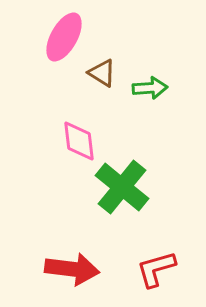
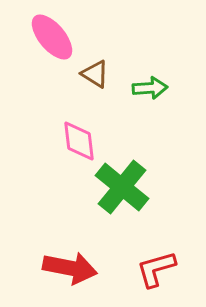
pink ellipse: moved 12 px left; rotated 69 degrees counterclockwise
brown triangle: moved 7 px left, 1 px down
red arrow: moved 2 px left, 1 px up; rotated 4 degrees clockwise
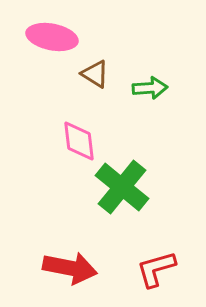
pink ellipse: rotated 39 degrees counterclockwise
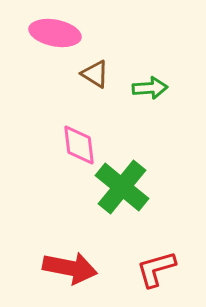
pink ellipse: moved 3 px right, 4 px up
pink diamond: moved 4 px down
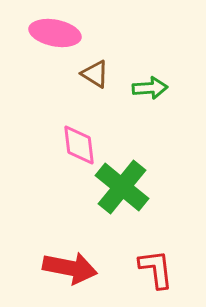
red L-shape: rotated 99 degrees clockwise
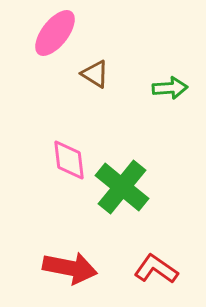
pink ellipse: rotated 63 degrees counterclockwise
green arrow: moved 20 px right
pink diamond: moved 10 px left, 15 px down
red L-shape: rotated 48 degrees counterclockwise
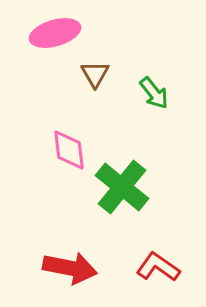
pink ellipse: rotated 36 degrees clockwise
brown triangle: rotated 28 degrees clockwise
green arrow: moved 16 px left, 5 px down; rotated 56 degrees clockwise
pink diamond: moved 10 px up
red L-shape: moved 2 px right, 2 px up
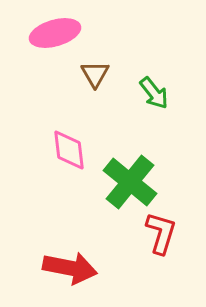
green cross: moved 8 px right, 5 px up
red L-shape: moved 3 px right, 34 px up; rotated 72 degrees clockwise
